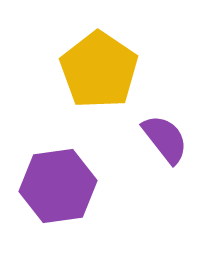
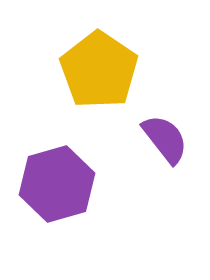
purple hexagon: moved 1 px left, 2 px up; rotated 8 degrees counterclockwise
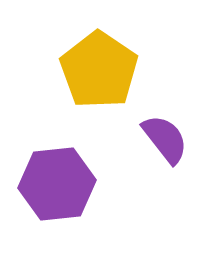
purple hexagon: rotated 10 degrees clockwise
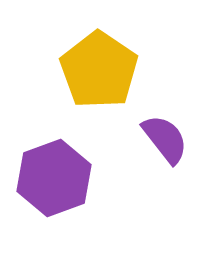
purple hexagon: moved 3 px left, 6 px up; rotated 14 degrees counterclockwise
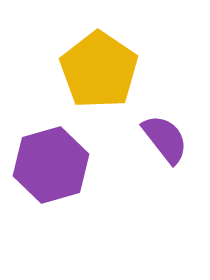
purple hexagon: moved 3 px left, 13 px up; rotated 4 degrees clockwise
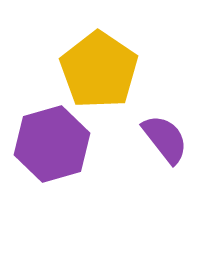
purple hexagon: moved 1 px right, 21 px up
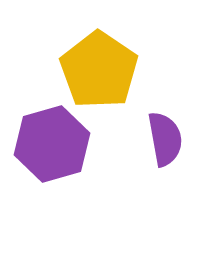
purple semicircle: rotated 28 degrees clockwise
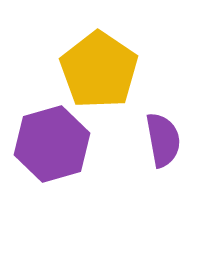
purple semicircle: moved 2 px left, 1 px down
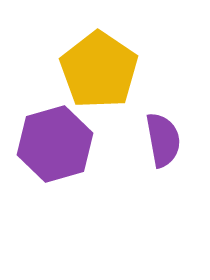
purple hexagon: moved 3 px right
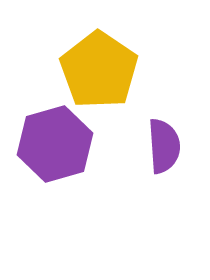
purple semicircle: moved 1 px right, 6 px down; rotated 6 degrees clockwise
